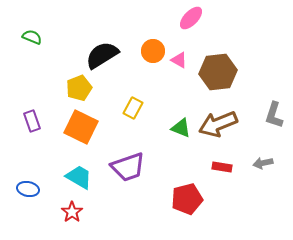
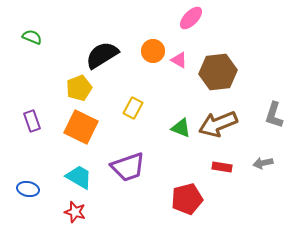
red star: moved 3 px right; rotated 20 degrees counterclockwise
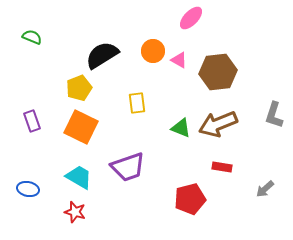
yellow rectangle: moved 4 px right, 5 px up; rotated 35 degrees counterclockwise
gray arrow: moved 2 px right, 26 px down; rotated 30 degrees counterclockwise
red pentagon: moved 3 px right
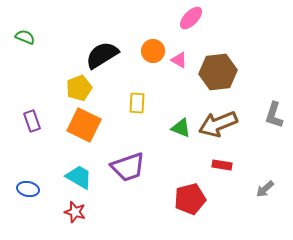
green semicircle: moved 7 px left
yellow rectangle: rotated 10 degrees clockwise
orange square: moved 3 px right, 2 px up
red rectangle: moved 2 px up
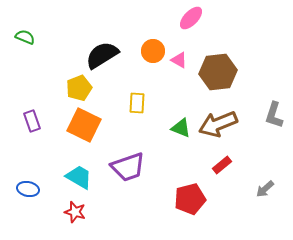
red rectangle: rotated 48 degrees counterclockwise
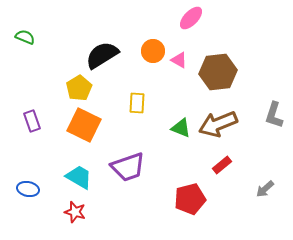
yellow pentagon: rotated 10 degrees counterclockwise
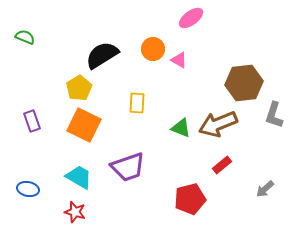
pink ellipse: rotated 10 degrees clockwise
orange circle: moved 2 px up
brown hexagon: moved 26 px right, 11 px down
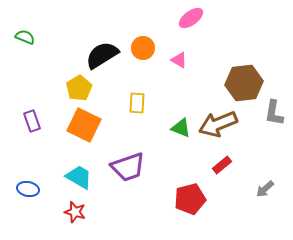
orange circle: moved 10 px left, 1 px up
gray L-shape: moved 2 px up; rotated 8 degrees counterclockwise
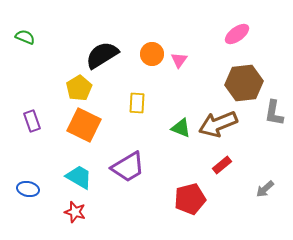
pink ellipse: moved 46 px right, 16 px down
orange circle: moved 9 px right, 6 px down
pink triangle: rotated 36 degrees clockwise
purple trapezoid: rotated 12 degrees counterclockwise
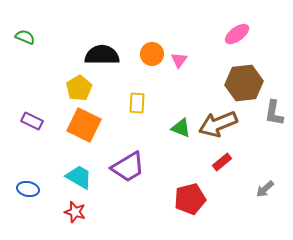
black semicircle: rotated 32 degrees clockwise
purple rectangle: rotated 45 degrees counterclockwise
red rectangle: moved 3 px up
